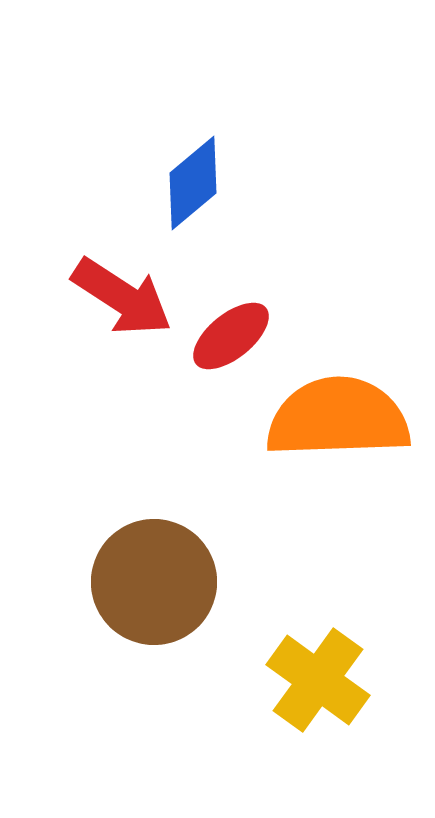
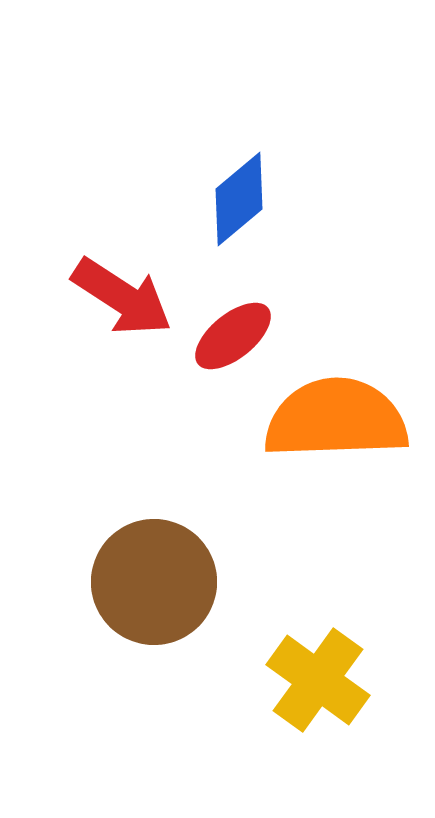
blue diamond: moved 46 px right, 16 px down
red ellipse: moved 2 px right
orange semicircle: moved 2 px left, 1 px down
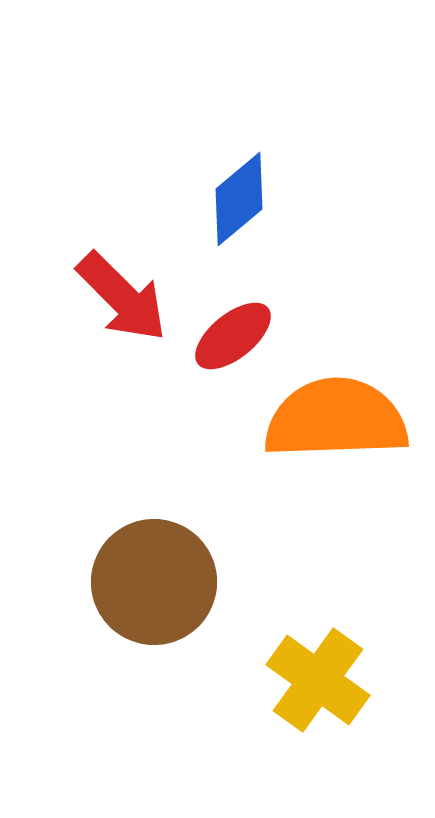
red arrow: rotated 12 degrees clockwise
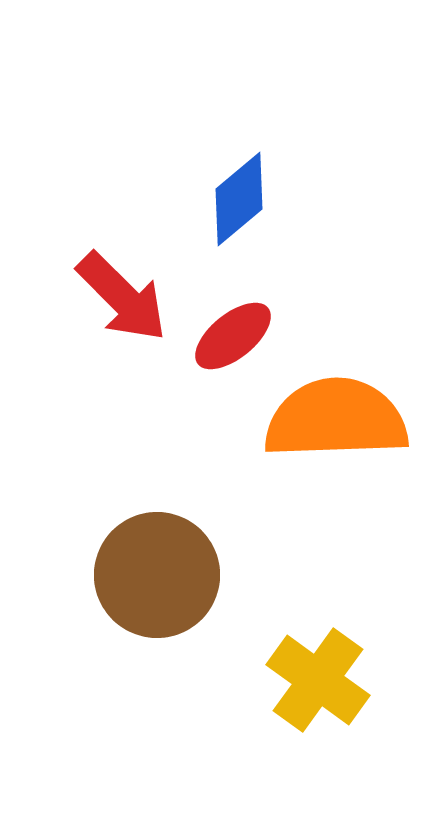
brown circle: moved 3 px right, 7 px up
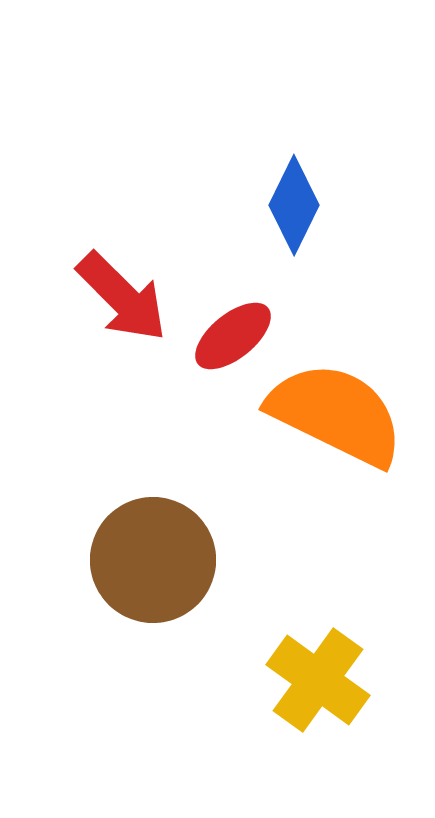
blue diamond: moved 55 px right, 6 px down; rotated 24 degrees counterclockwise
orange semicircle: moved 5 px up; rotated 28 degrees clockwise
brown circle: moved 4 px left, 15 px up
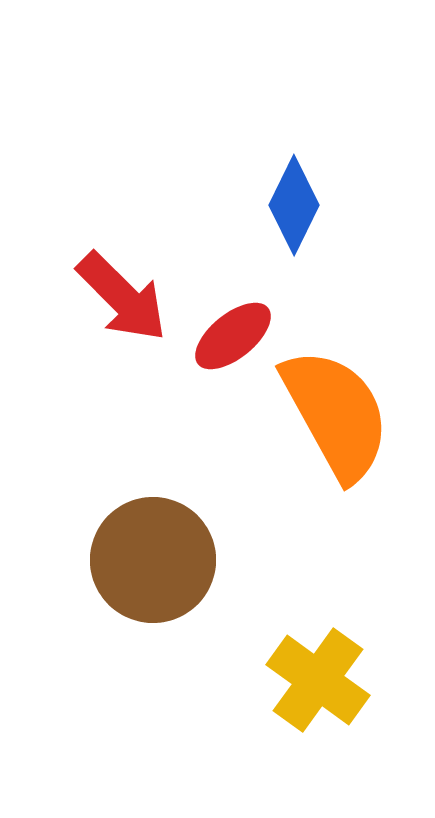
orange semicircle: rotated 35 degrees clockwise
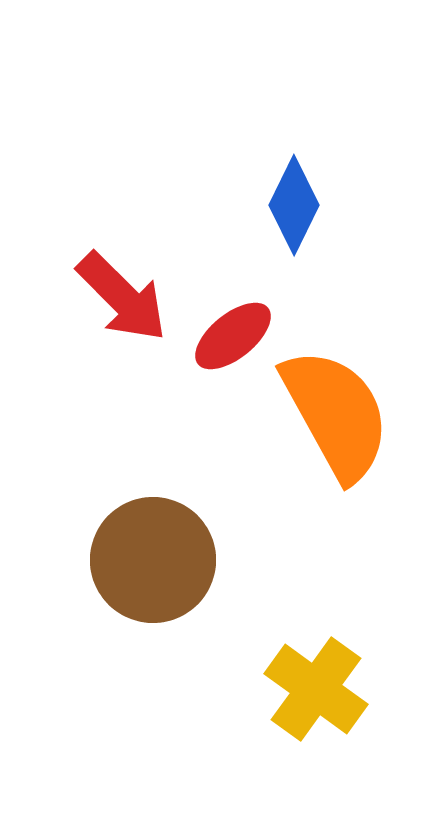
yellow cross: moved 2 px left, 9 px down
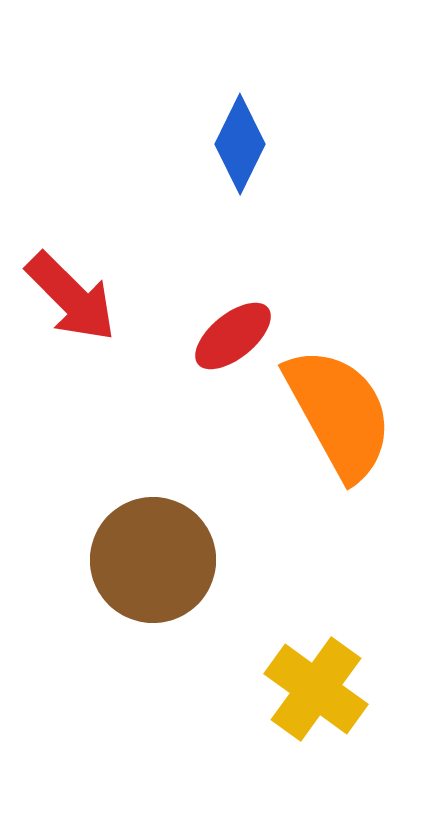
blue diamond: moved 54 px left, 61 px up
red arrow: moved 51 px left
orange semicircle: moved 3 px right, 1 px up
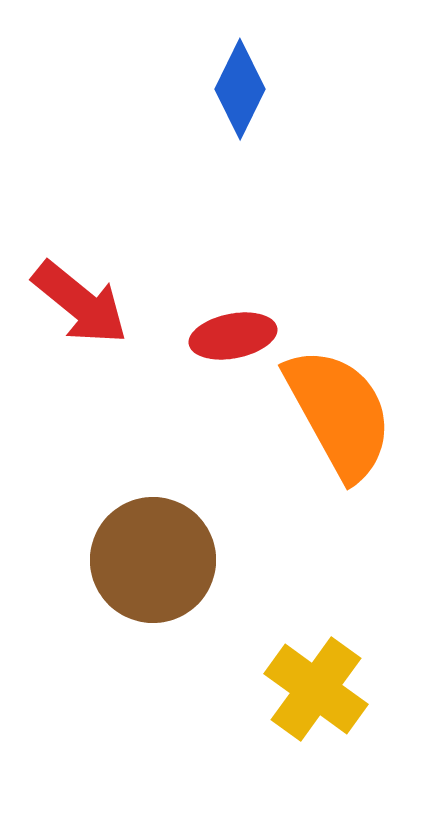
blue diamond: moved 55 px up
red arrow: moved 9 px right, 6 px down; rotated 6 degrees counterclockwise
red ellipse: rotated 28 degrees clockwise
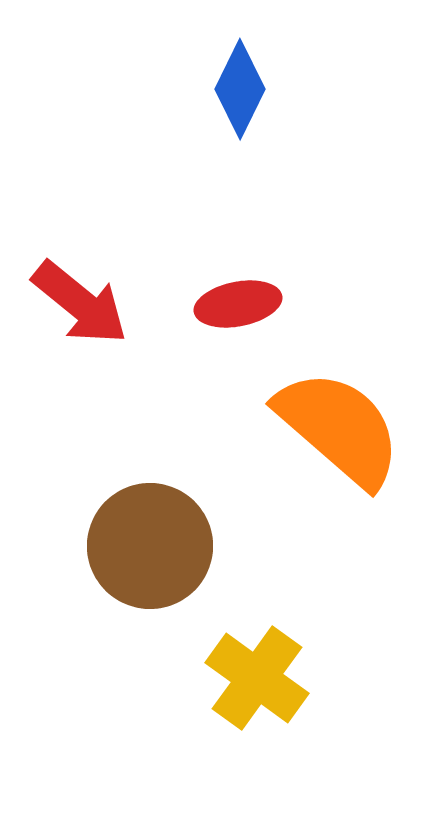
red ellipse: moved 5 px right, 32 px up
orange semicircle: moved 15 px down; rotated 20 degrees counterclockwise
brown circle: moved 3 px left, 14 px up
yellow cross: moved 59 px left, 11 px up
